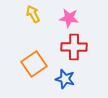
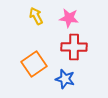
yellow arrow: moved 3 px right, 2 px down
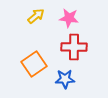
yellow arrow: rotated 78 degrees clockwise
blue star: rotated 18 degrees counterclockwise
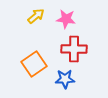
pink star: moved 3 px left, 1 px down
red cross: moved 2 px down
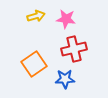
yellow arrow: rotated 24 degrees clockwise
red cross: rotated 15 degrees counterclockwise
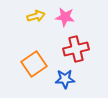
pink star: moved 1 px left, 2 px up
red cross: moved 2 px right
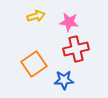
pink star: moved 4 px right, 5 px down
blue star: moved 1 px left, 1 px down
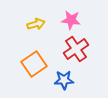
yellow arrow: moved 8 px down
pink star: moved 2 px right, 2 px up
red cross: rotated 20 degrees counterclockwise
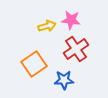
yellow arrow: moved 11 px right, 2 px down
